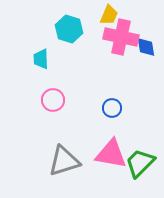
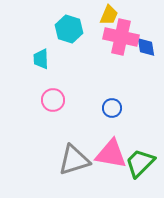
gray triangle: moved 10 px right, 1 px up
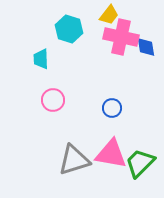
yellow trapezoid: rotated 15 degrees clockwise
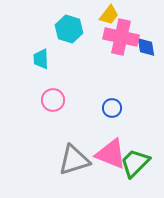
pink triangle: rotated 12 degrees clockwise
green trapezoid: moved 5 px left
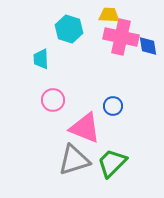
yellow trapezoid: rotated 125 degrees counterclockwise
blue diamond: moved 2 px right, 1 px up
blue circle: moved 1 px right, 2 px up
pink triangle: moved 26 px left, 26 px up
green trapezoid: moved 23 px left
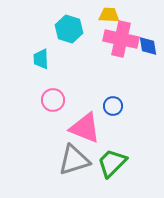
pink cross: moved 2 px down
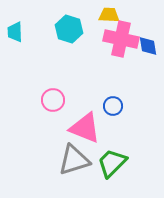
cyan trapezoid: moved 26 px left, 27 px up
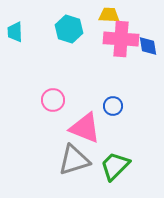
pink cross: rotated 8 degrees counterclockwise
green trapezoid: moved 3 px right, 3 px down
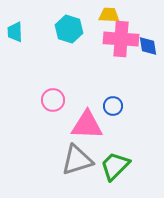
pink triangle: moved 2 px right, 3 px up; rotated 20 degrees counterclockwise
gray triangle: moved 3 px right
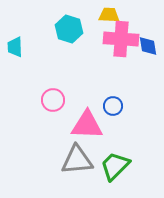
cyan trapezoid: moved 15 px down
gray triangle: rotated 12 degrees clockwise
